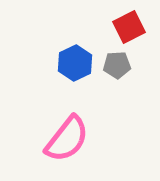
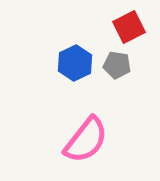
gray pentagon: rotated 12 degrees clockwise
pink semicircle: moved 19 px right, 1 px down
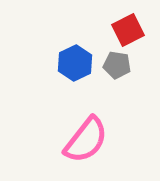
red square: moved 1 px left, 3 px down
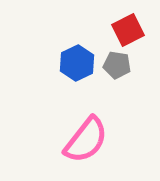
blue hexagon: moved 2 px right
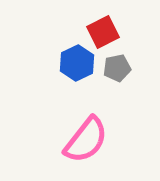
red square: moved 25 px left, 2 px down
gray pentagon: moved 3 px down; rotated 20 degrees counterclockwise
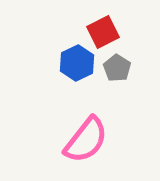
gray pentagon: rotated 28 degrees counterclockwise
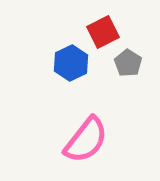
blue hexagon: moved 6 px left
gray pentagon: moved 11 px right, 5 px up
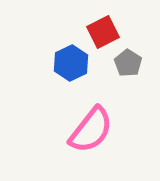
pink semicircle: moved 5 px right, 10 px up
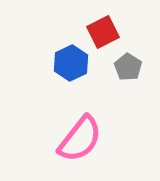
gray pentagon: moved 4 px down
pink semicircle: moved 11 px left, 9 px down
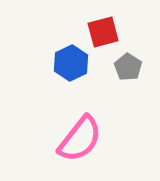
red square: rotated 12 degrees clockwise
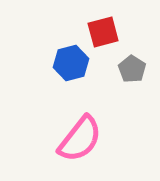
blue hexagon: rotated 12 degrees clockwise
gray pentagon: moved 4 px right, 2 px down
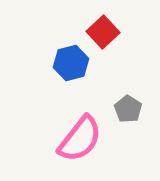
red square: rotated 28 degrees counterclockwise
gray pentagon: moved 4 px left, 40 px down
